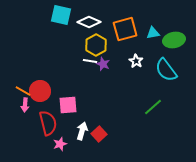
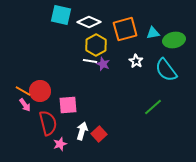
pink arrow: rotated 40 degrees counterclockwise
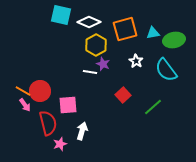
white line: moved 11 px down
red square: moved 24 px right, 39 px up
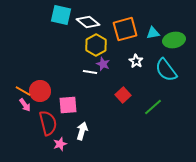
white diamond: moved 1 px left; rotated 15 degrees clockwise
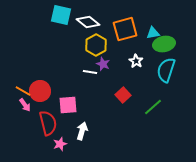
green ellipse: moved 10 px left, 4 px down
cyan semicircle: rotated 55 degrees clockwise
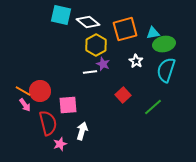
white line: rotated 16 degrees counterclockwise
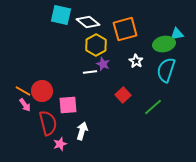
cyan triangle: moved 24 px right, 1 px down
red circle: moved 2 px right
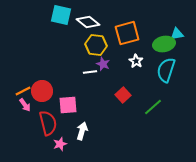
orange square: moved 2 px right, 4 px down
yellow hexagon: rotated 25 degrees counterclockwise
orange line: rotated 56 degrees counterclockwise
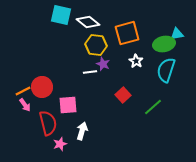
red circle: moved 4 px up
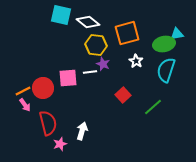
red circle: moved 1 px right, 1 px down
pink square: moved 27 px up
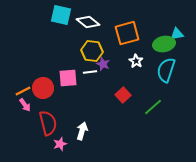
yellow hexagon: moved 4 px left, 6 px down
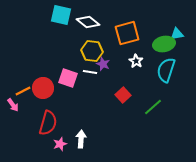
white line: rotated 16 degrees clockwise
pink square: rotated 24 degrees clockwise
pink arrow: moved 12 px left
red semicircle: rotated 30 degrees clockwise
white arrow: moved 1 px left, 8 px down; rotated 12 degrees counterclockwise
